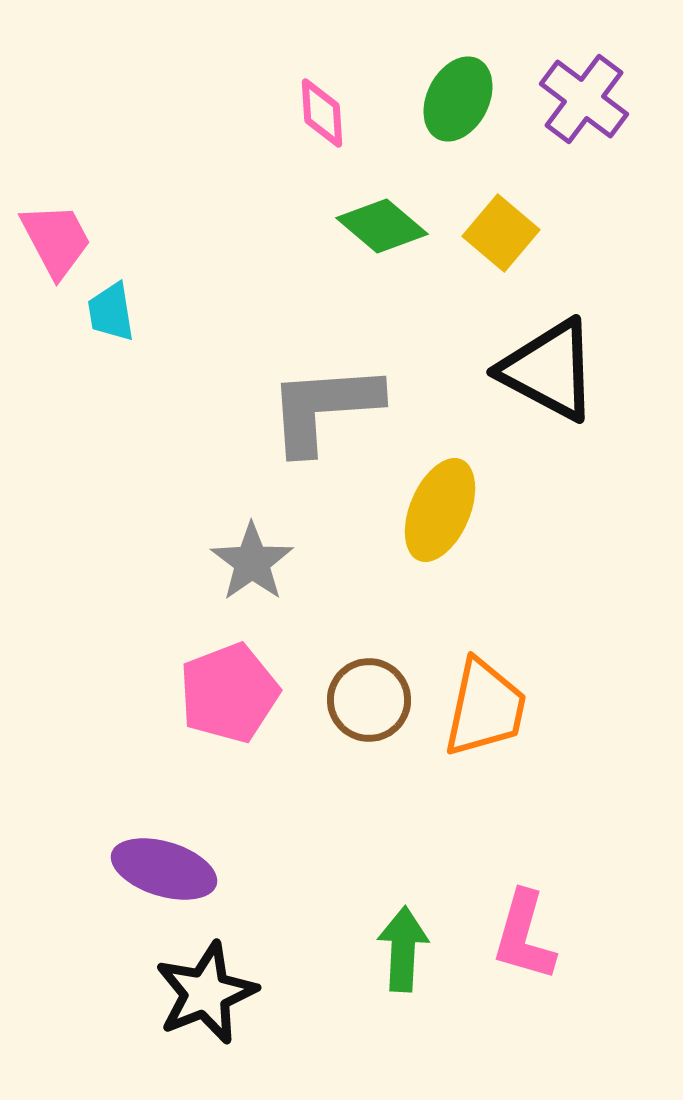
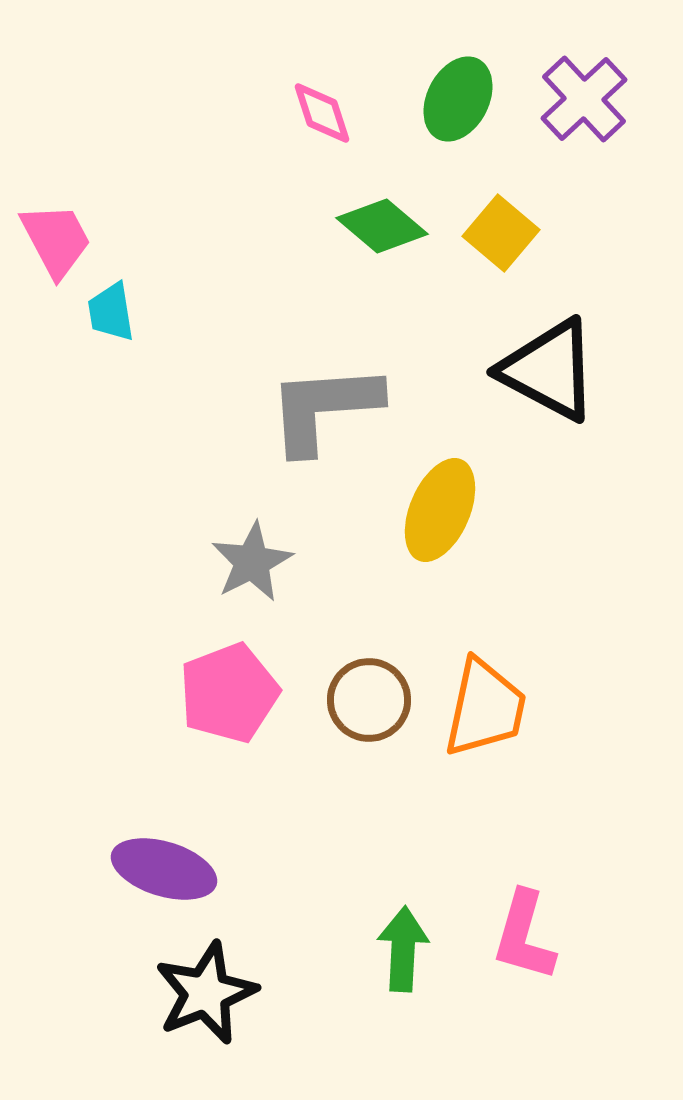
purple cross: rotated 10 degrees clockwise
pink diamond: rotated 14 degrees counterclockwise
gray star: rotated 8 degrees clockwise
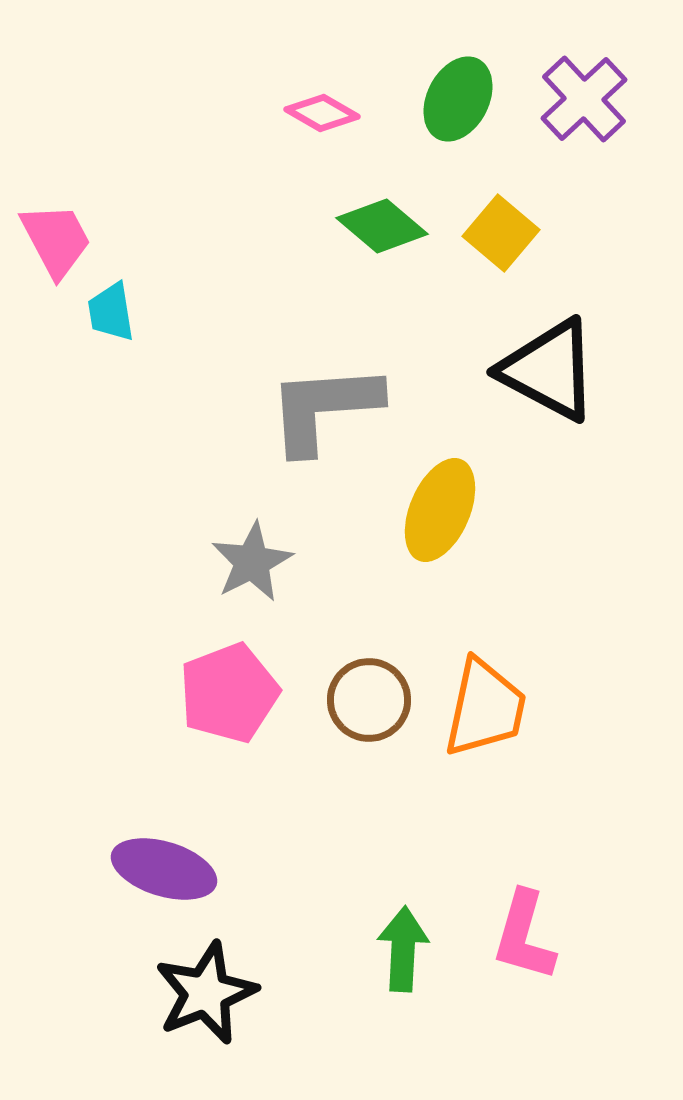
pink diamond: rotated 42 degrees counterclockwise
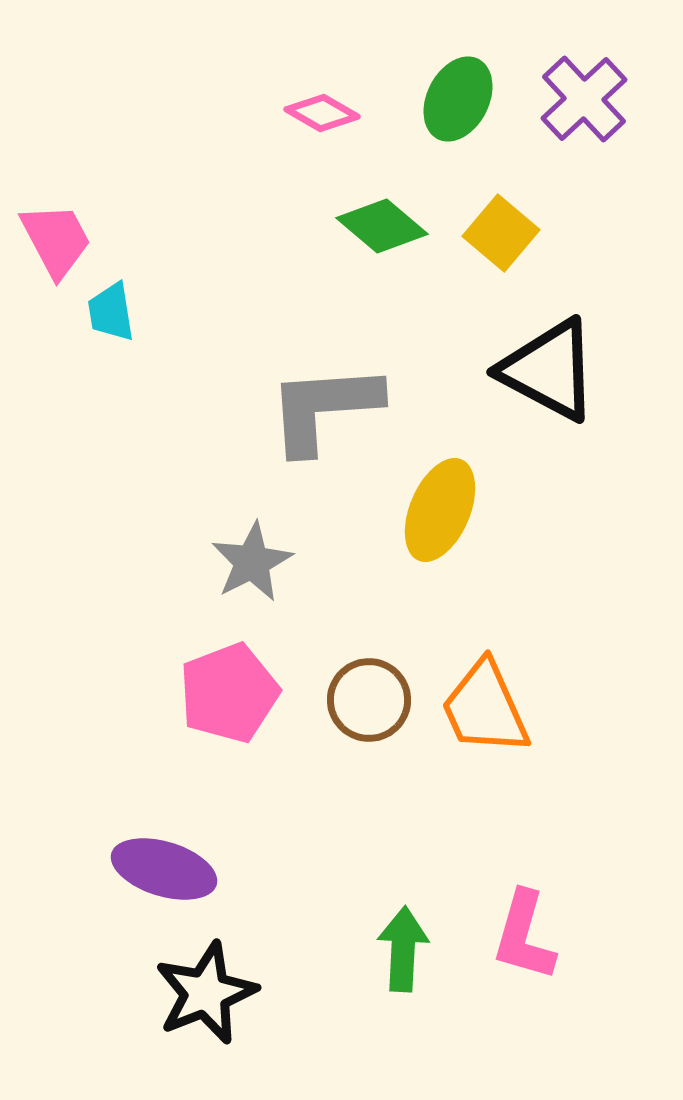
orange trapezoid: rotated 144 degrees clockwise
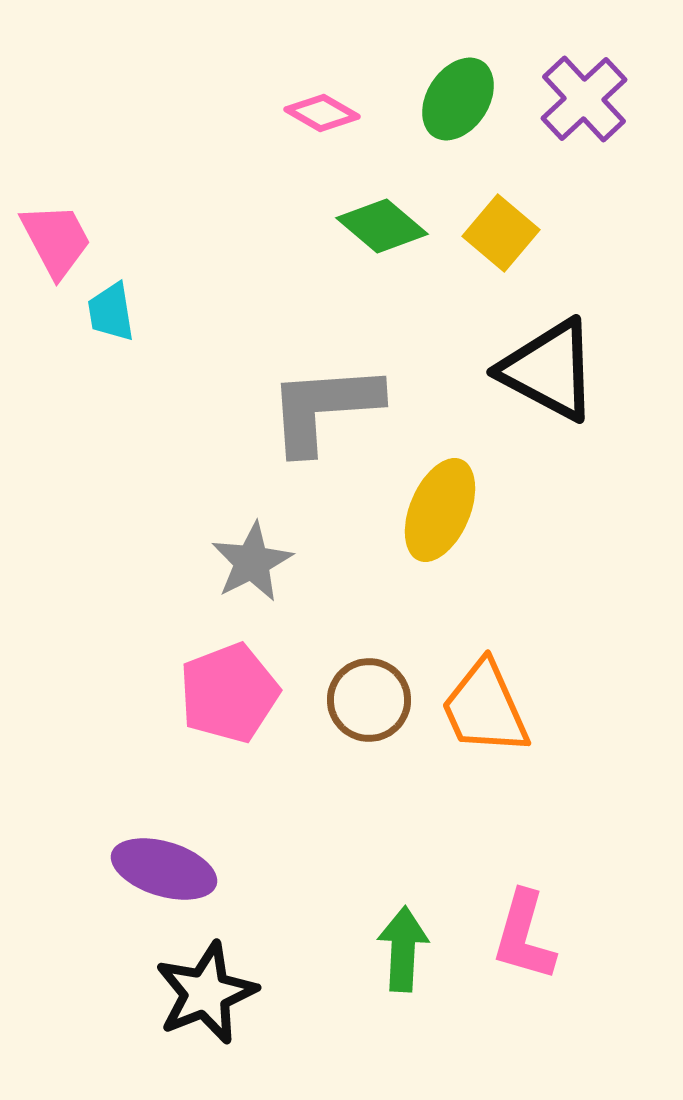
green ellipse: rotated 6 degrees clockwise
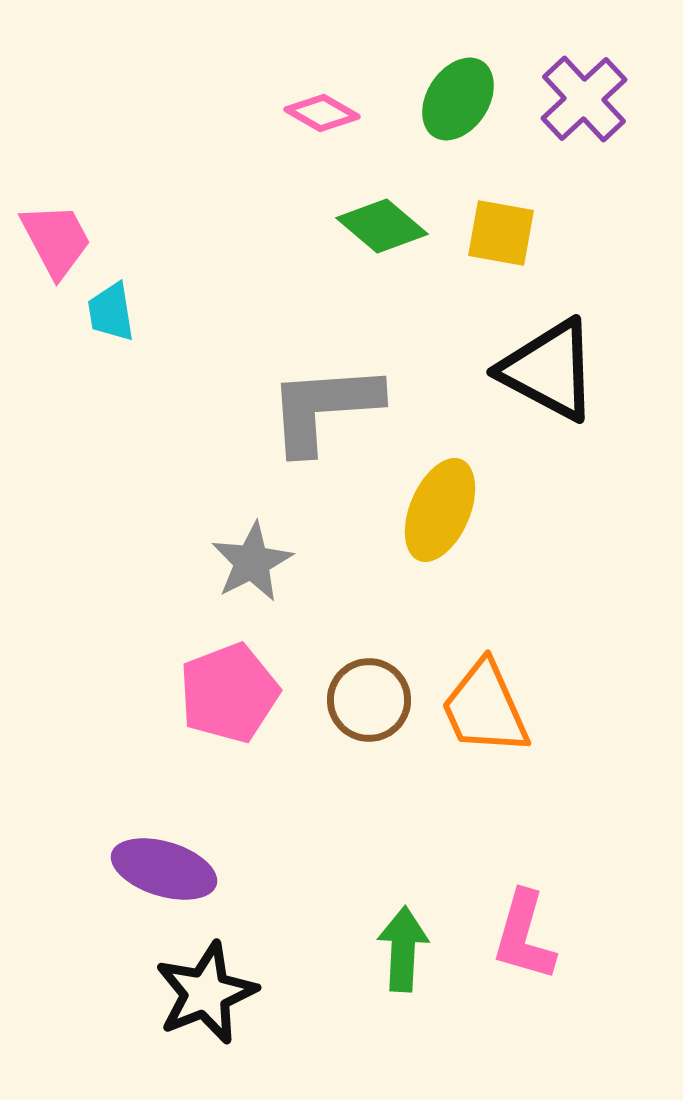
yellow square: rotated 30 degrees counterclockwise
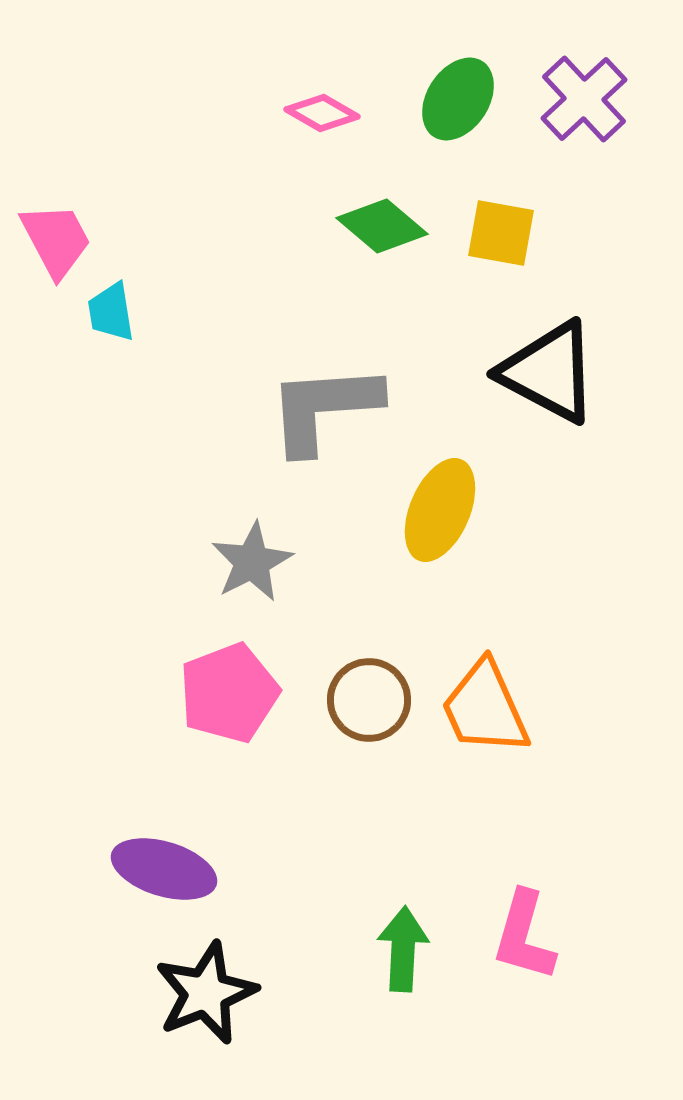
black triangle: moved 2 px down
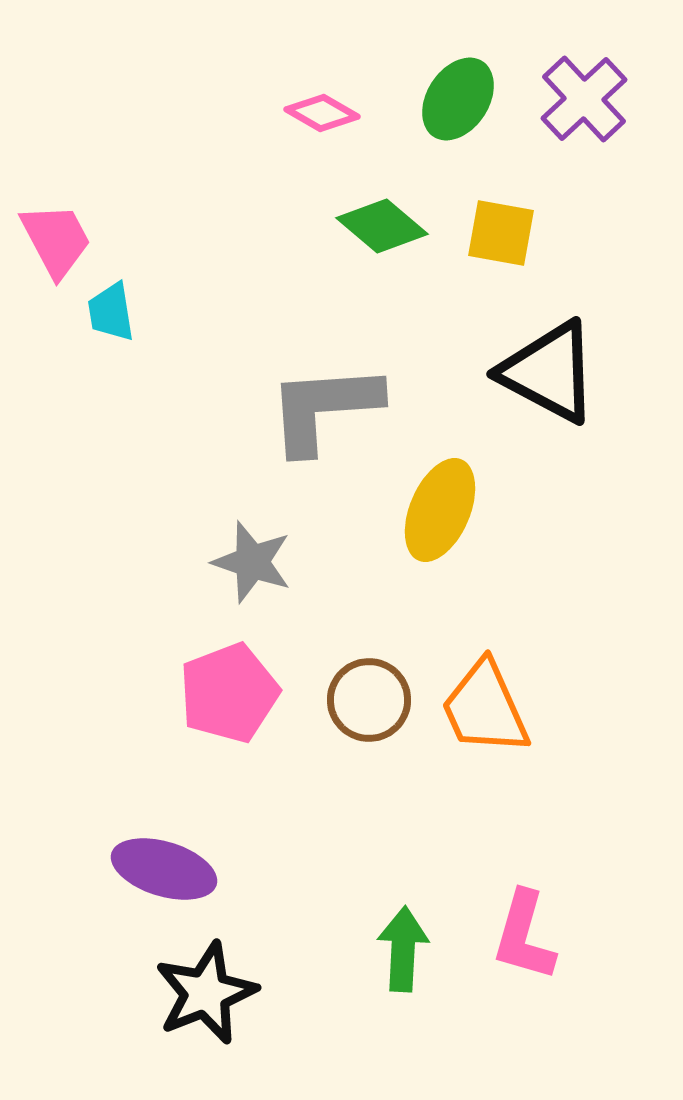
gray star: rotated 26 degrees counterclockwise
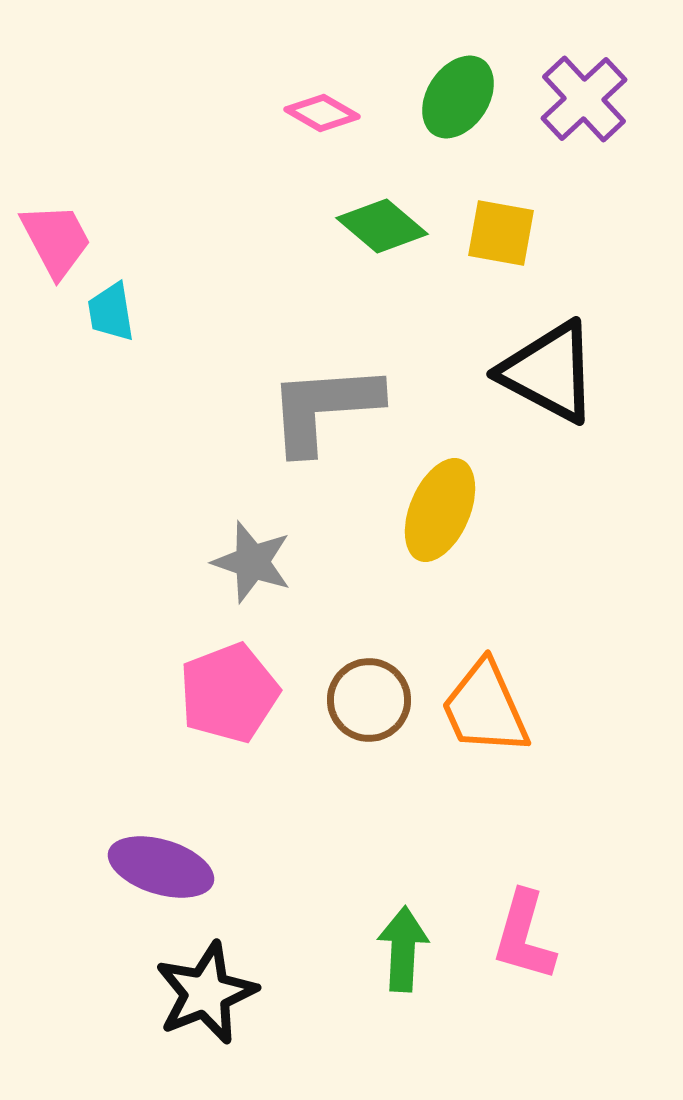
green ellipse: moved 2 px up
purple ellipse: moved 3 px left, 2 px up
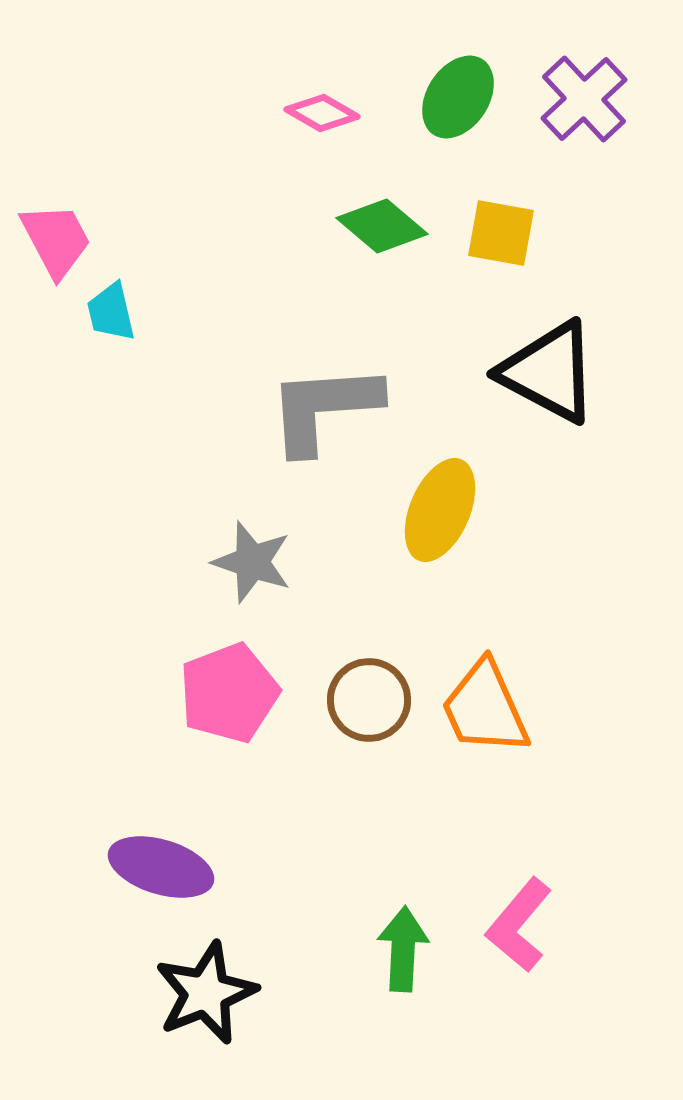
cyan trapezoid: rotated 4 degrees counterclockwise
pink L-shape: moved 5 px left, 11 px up; rotated 24 degrees clockwise
